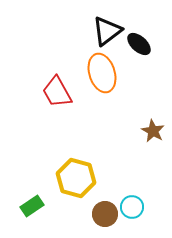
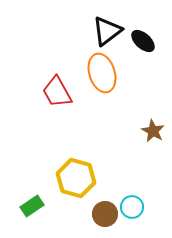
black ellipse: moved 4 px right, 3 px up
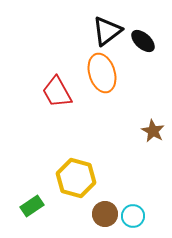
cyan circle: moved 1 px right, 9 px down
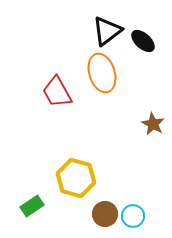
brown star: moved 7 px up
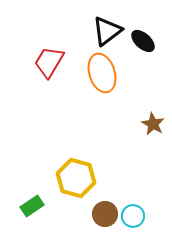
red trapezoid: moved 8 px left, 30 px up; rotated 60 degrees clockwise
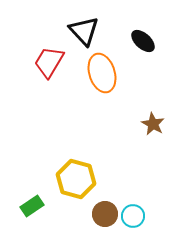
black triangle: moved 23 px left; rotated 36 degrees counterclockwise
yellow hexagon: moved 1 px down
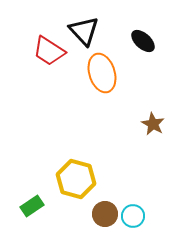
red trapezoid: moved 11 px up; rotated 88 degrees counterclockwise
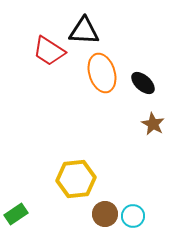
black triangle: rotated 44 degrees counterclockwise
black ellipse: moved 42 px down
yellow hexagon: rotated 21 degrees counterclockwise
green rectangle: moved 16 px left, 8 px down
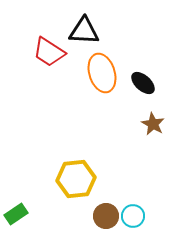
red trapezoid: moved 1 px down
brown circle: moved 1 px right, 2 px down
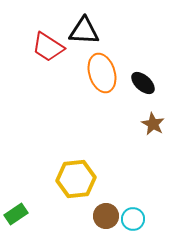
red trapezoid: moved 1 px left, 5 px up
cyan circle: moved 3 px down
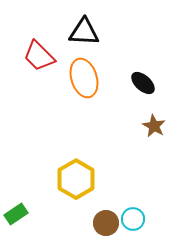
black triangle: moved 1 px down
red trapezoid: moved 9 px left, 9 px down; rotated 12 degrees clockwise
orange ellipse: moved 18 px left, 5 px down
brown star: moved 1 px right, 2 px down
yellow hexagon: rotated 24 degrees counterclockwise
brown circle: moved 7 px down
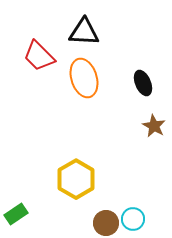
black ellipse: rotated 25 degrees clockwise
